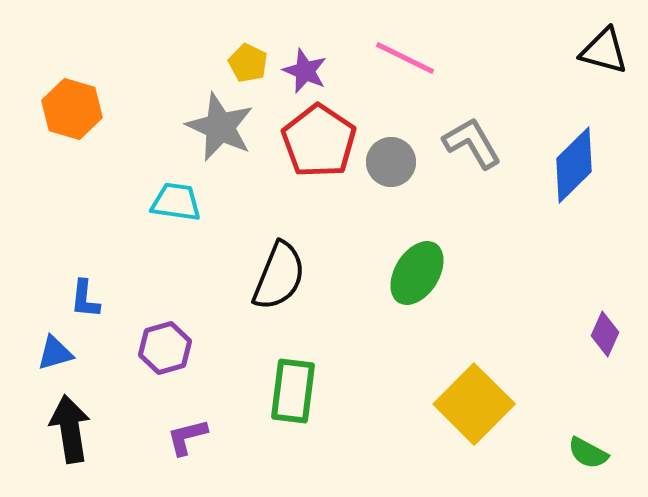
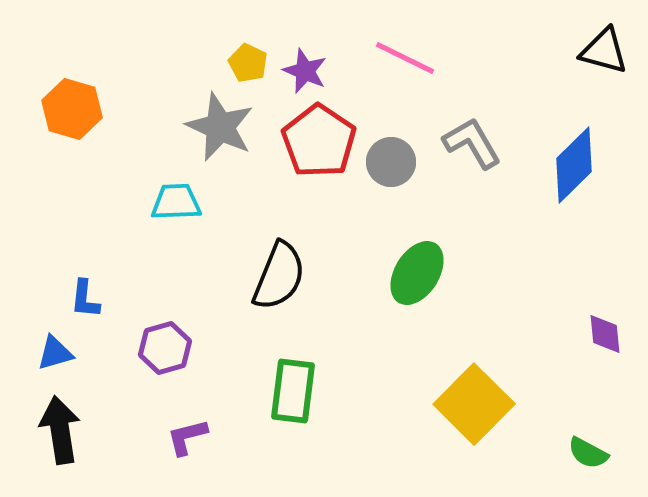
cyan trapezoid: rotated 10 degrees counterclockwise
purple diamond: rotated 30 degrees counterclockwise
black arrow: moved 10 px left, 1 px down
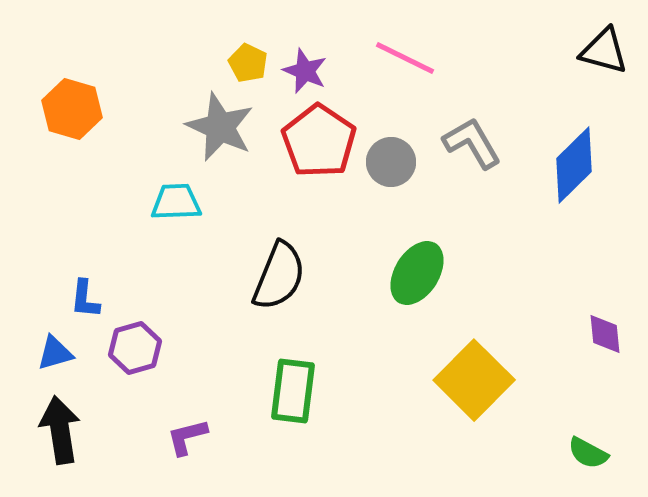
purple hexagon: moved 30 px left
yellow square: moved 24 px up
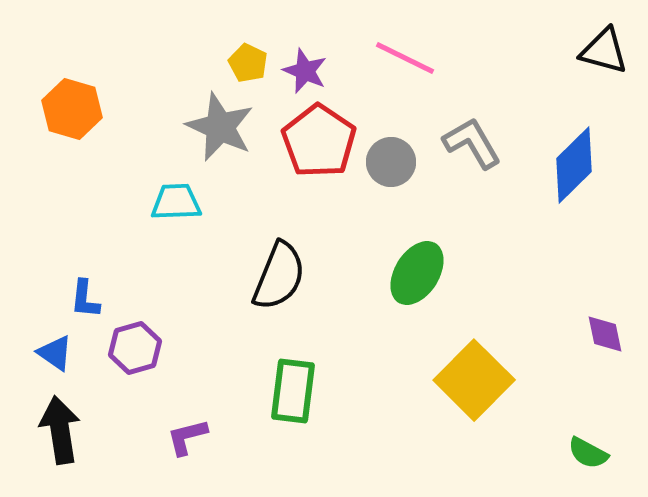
purple diamond: rotated 6 degrees counterclockwise
blue triangle: rotated 51 degrees clockwise
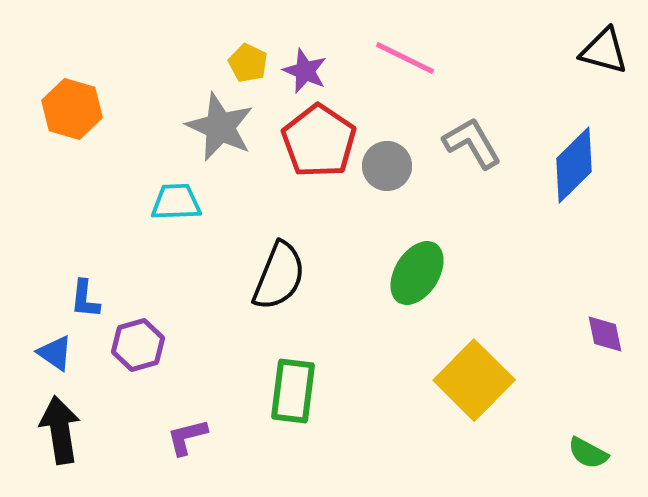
gray circle: moved 4 px left, 4 px down
purple hexagon: moved 3 px right, 3 px up
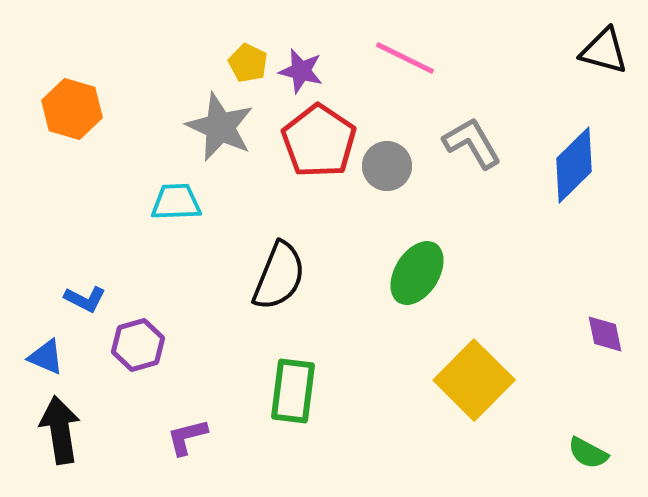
purple star: moved 4 px left; rotated 9 degrees counterclockwise
blue L-shape: rotated 69 degrees counterclockwise
blue triangle: moved 9 px left, 4 px down; rotated 12 degrees counterclockwise
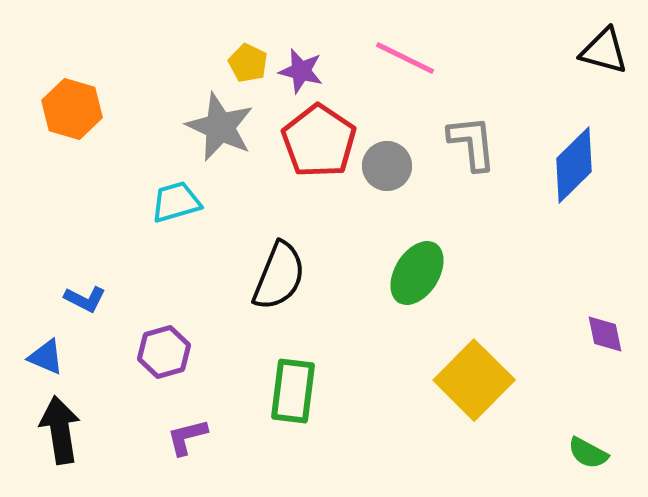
gray L-shape: rotated 24 degrees clockwise
cyan trapezoid: rotated 14 degrees counterclockwise
purple hexagon: moved 26 px right, 7 px down
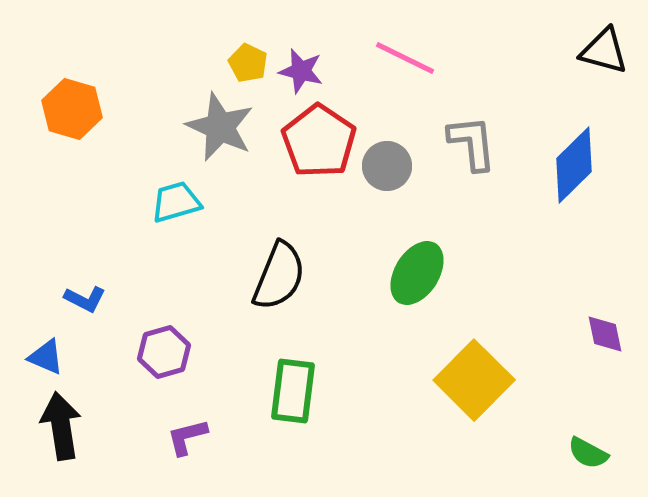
black arrow: moved 1 px right, 4 px up
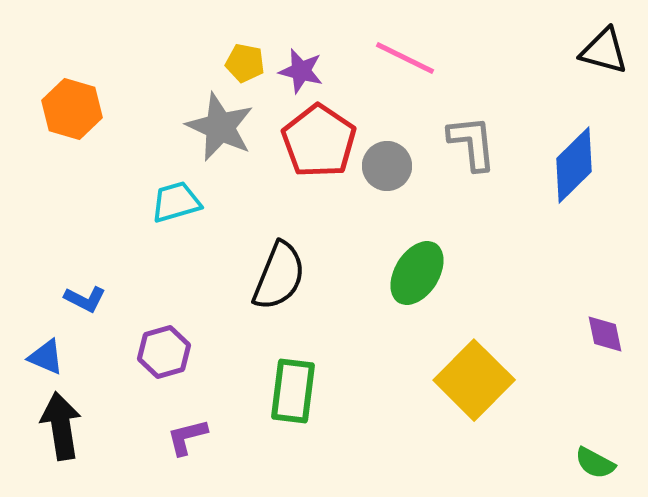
yellow pentagon: moved 3 px left; rotated 15 degrees counterclockwise
green semicircle: moved 7 px right, 10 px down
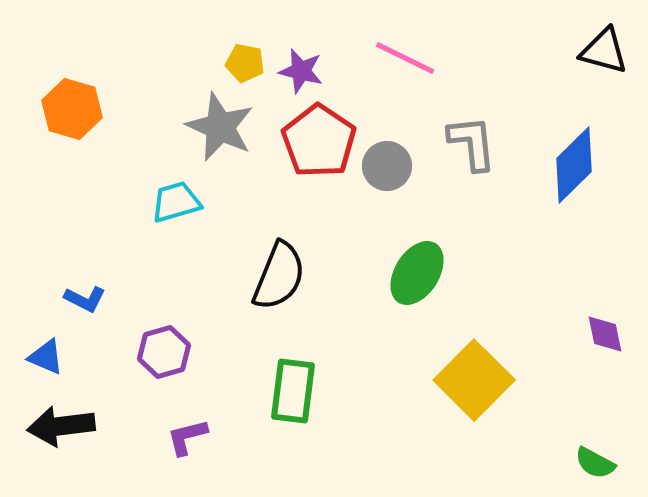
black arrow: rotated 88 degrees counterclockwise
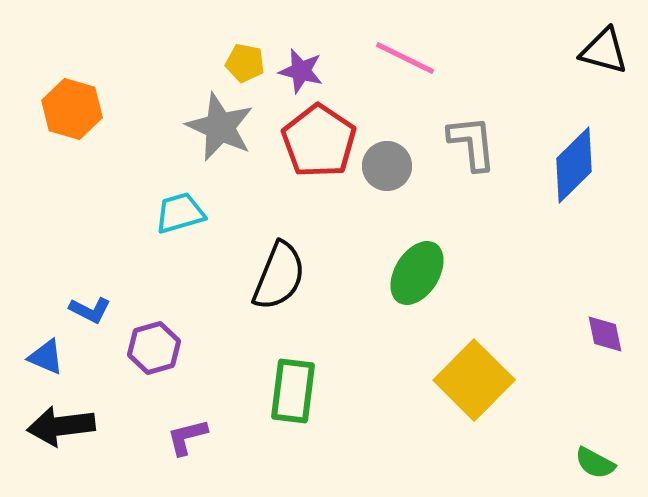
cyan trapezoid: moved 4 px right, 11 px down
blue L-shape: moved 5 px right, 11 px down
purple hexagon: moved 10 px left, 4 px up
